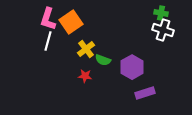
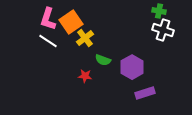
green cross: moved 2 px left, 2 px up
white line: rotated 72 degrees counterclockwise
yellow cross: moved 1 px left, 11 px up
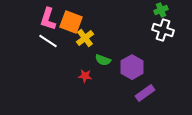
green cross: moved 2 px right, 1 px up; rotated 32 degrees counterclockwise
orange square: rotated 35 degrees counterclockwise
purple rectangle: rotated 18 degrees counterclockwise
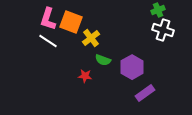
green cross: moved 3 px left
yellow cross: moved 6 px right
